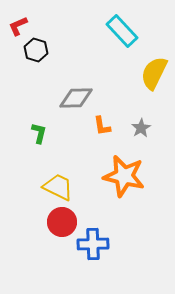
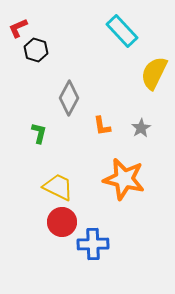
red L-shape: moved 2 px down
gray diamond: moved 7 px left; rotated 60 degrees counterclockwise
orange star: moved 3 px down
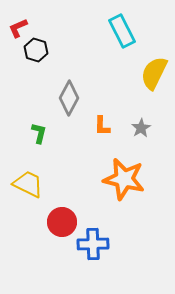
cyan rectangle: rotated 16 degrees clockwise
orange L-shape: rotated 10 degrees clockwise
yellow trapezoid: moved 30 px left, 3 px up
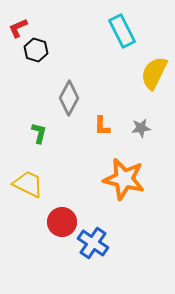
gray star: rotated 24 degrees clockwise
blue cross: moved 1 px up; rotated 36 degrees clockwise
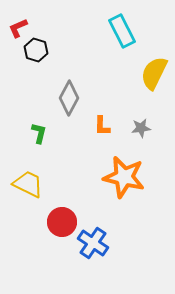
orange star: moved 2 px up
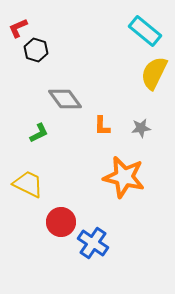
cyan rectangle: moved 23 px right; rotated 24 degrees counterclockwise
gray diamond: moved 4 px left, 1 px down; rotated 64 degrees counterclockwise
green L-shape: rotated 50 degrees clockwise
red circle: moved 1 px left
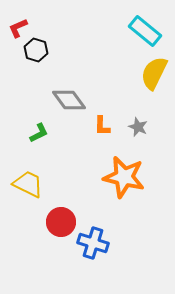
gray diamond: moved 4 px right, 1 px down
gray star: moved 3 px left, 1 px up; rotated 30 degrees clockwise
blue cross: rotated 16 degrees counterclockwise
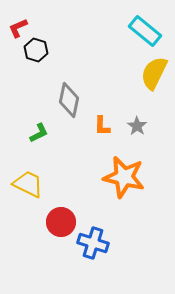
gray diamond: rotated 48 degrees clockwise
gray star: moved 1 px left, 1 px up; rotated 12 degrees clockwise
